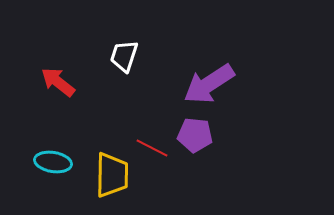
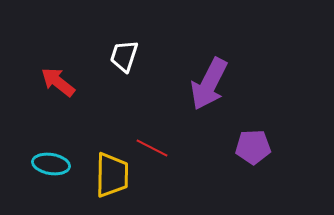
purple arrow: rotated 30 degrees counterclockwise
purple pentagon: moved 58 px right, 12 px down; rotated 8 degrees counterclockwise
cyan ellipse: moved 2 px left, 2 px down
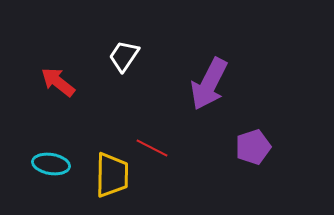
white trapezoid: rotated 16 degrees clockwise
purple pentagon: rotated 16 degrees counterclockwise
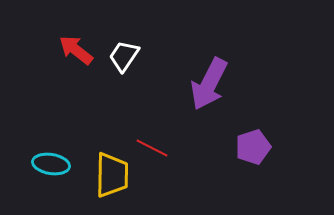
red arrow: moved 18 px right, 32 px up
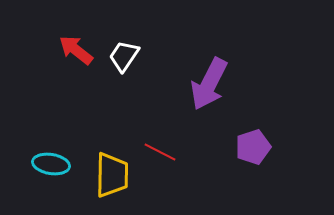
red line: moved 8 px right, 4 px down
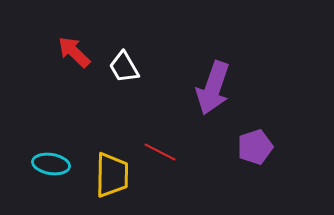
red arrow: moved 2 px left, 2 px down; rotated 6 degrees clockwise
white trapezoid: moved 11 px down; rotated 64 degrees counterclockwise
purple arrow: moved 4 px right, 4 px down; rotated 8 degrees counterclockwise
purple pentagon: moved 2 px right
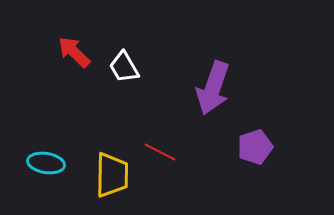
cyan ellipse: moved 5 px left, 1 px up
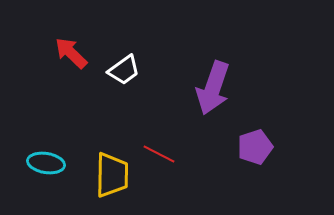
red arrow: moved 3 px left, 1 px down
white trapezoid: moved 3 px down; rotated 96 degrees counterclockwise
red line: moved 1 px left, 2 px down
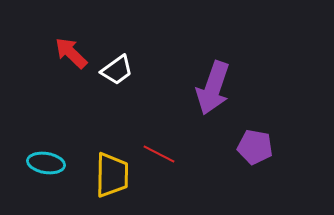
white trapezoid: moved 7 px left
purple pentagon: rotated 28 degrees clockwise
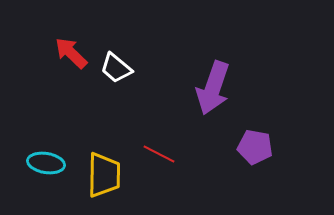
white trapezoid: moved 1 px left, 2 px up; rotated 76 degrees clockwise
yellow trapezoid: moved 8 px left
